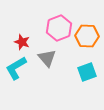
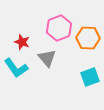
orange hexagon: moved 1 px right, 2 px down
cyan L-shape: rotated 95 degrees counterclockwise
cyan square: moved 3 px right, 5 px down
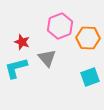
pink hexagon: moved 1 px right, 2 px up
cyan L-shape: rotated 110 degrees clockwise
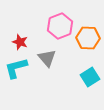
red star: moved 2 px left
cyan square: rotated 12 degrees counterclockwise
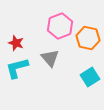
orange hexagon: rotated 10 degrees clockwise
red star: moved 4 px left, 1 px down
gray triangle: moved 3 px right
cyan L-shape: moved 1 px right
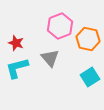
orange hexagon: moved 1 px down
